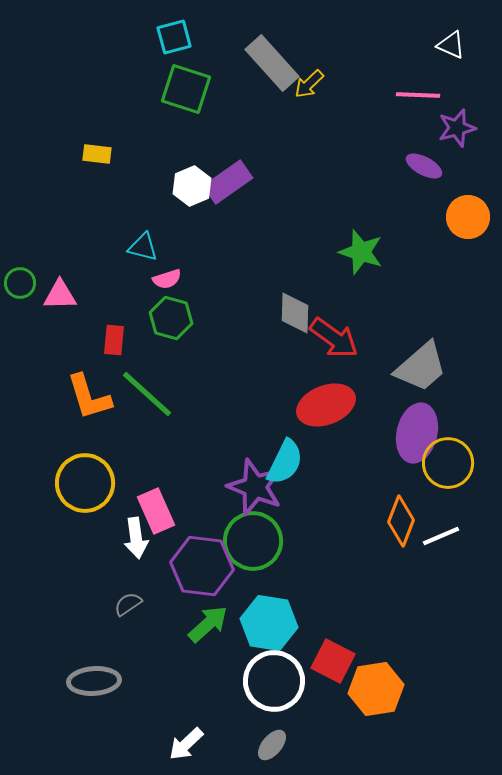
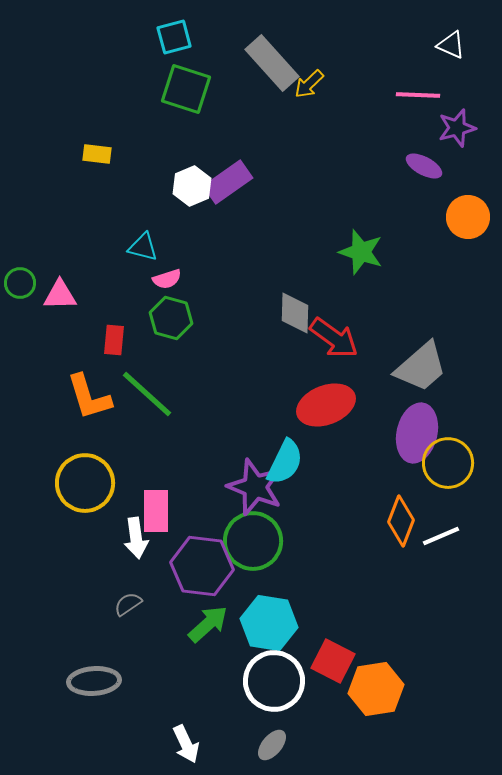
pink rectangle at (156, 511): rotated 24 degrees clockwise
white arrow at (186, 744): rotated 72 degrees counterclockwise
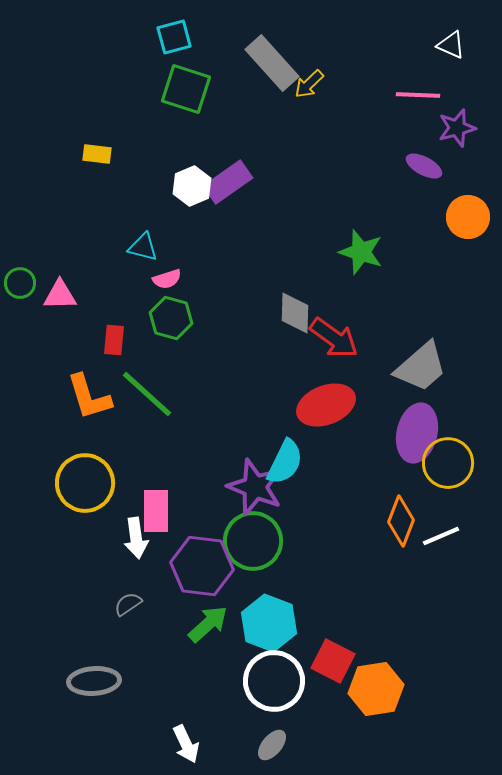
cyan hexagon at (269, 623): rotated 12 degrees clockwise
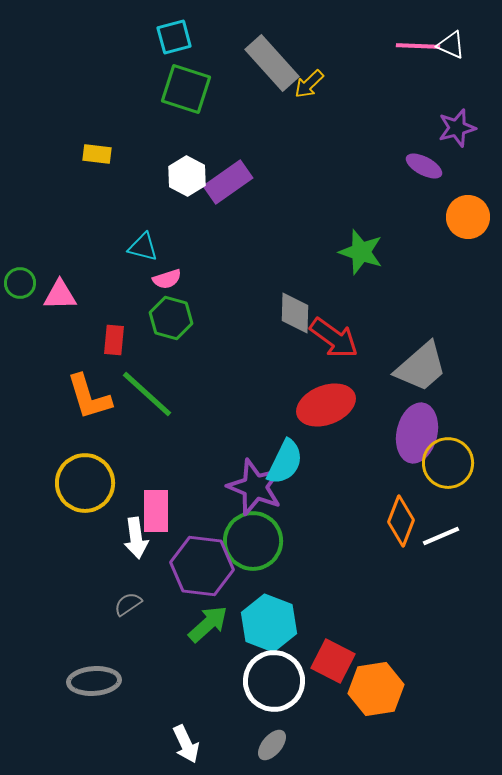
pink line at (418, 95): moved 49 px up
white hexagon at (192, 186): moved 5 px left, 10 px up; rotated 9 degrees counterclockwise
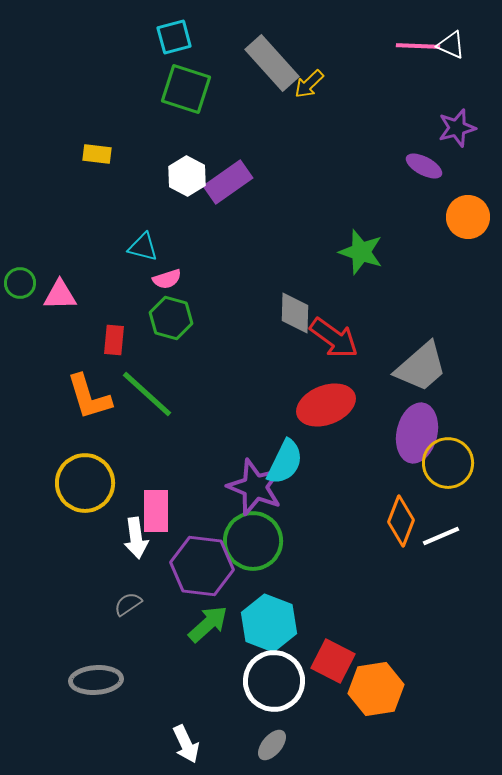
gray ellipse at (94, 681): moved 2 px right, 1 px up
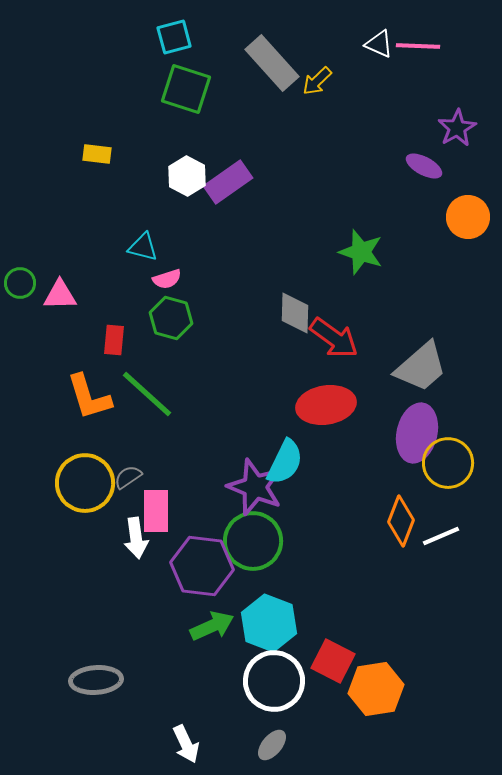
white triangle at (451, 45): moved 72 px left, 1 px up
yellow arrow at (309, 84): moved 8 px right, 3 px up
purple star at (457, 128): rotated 15 degrees counterclockwise
red ellipse at (326, 405): rotated 12 degrees clockwise
gray semicircle at (128, 604): moved 127 px up
green arrow at (208, 624): moved 4 px right, 2 px down; rotated 18 degrees clockwise
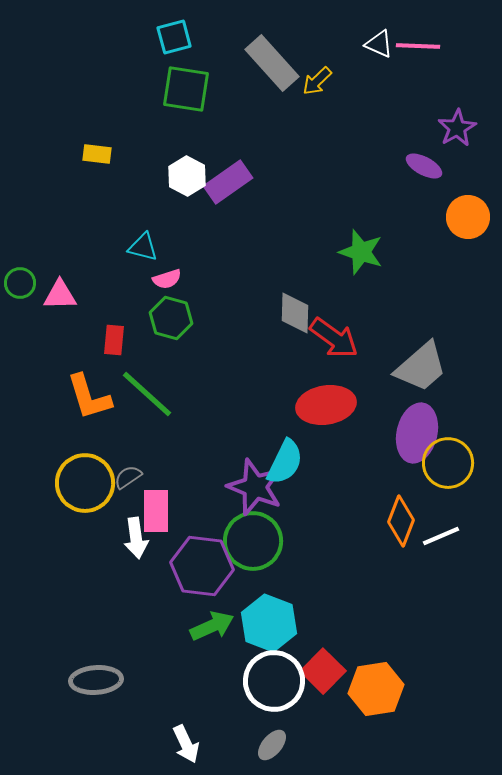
green square at (186, 89): rotated 9 degrees counterclockwise
red square at (333, 661): moved 10 px left, 10 px down; rotated 18 degrees clockwise
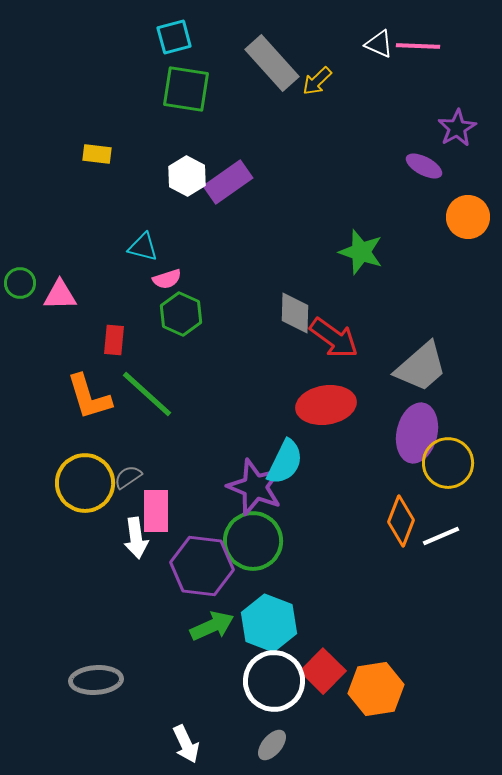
green hexagon at (171, 318): moved 10 px right, 4 px up; rotated 9 degrees clockwise
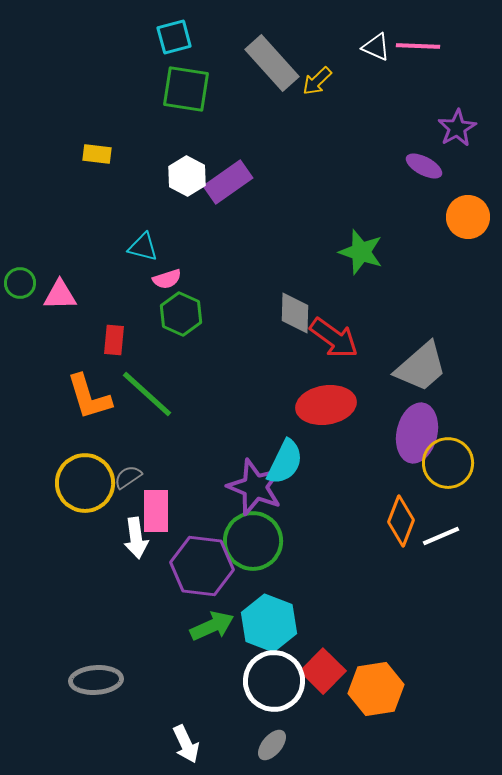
white triangle at (379, 44): moved 3 px left, 3 px down
